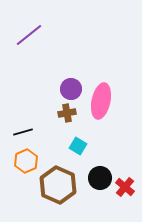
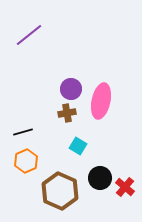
brown hexagon: moved 2 px right, 6 px down
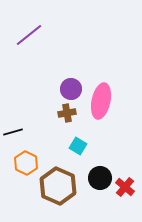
black line: moved 10 px left
orange hexagon: moved 2 px down; rotated 10 degrees counterclockwise
brown hexagon: moved 2 px left, 5 px up
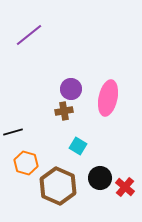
pink ellipse: moved 7 px right, 3 px up
brown cross: moved 3 px left, 2 px up
orange hexagon: rotated 10 degrees counterclockwise
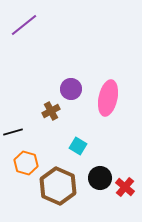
purple line: moved 5 px left, 10 px up
brown cross: moved 13 px left; rotated 18 degrees counterclockwise
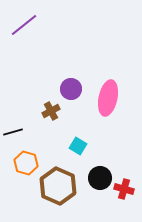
red cross: moved 1 px left, 2 px down; rotated 24 degrees counterclockwise
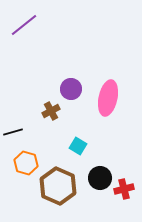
red cross: rotated 30 degrees counterclockwise
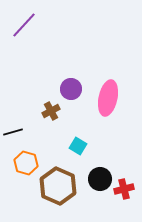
purple line: rotated 8 degrees counterclockwise
black circle: moved 1 px down
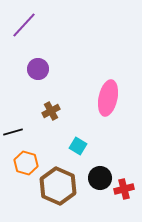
purple circle: moved 33 px left, 20 px up
black circle: moved 1 px up
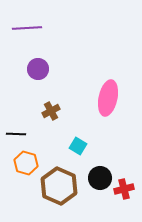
purple line: moved 3 px right, 3 px down; rotated 44 degrees clockwise
black line: moved 3 px right, 2 px down; rotated 18 degrees clockwise
brown hexagon: moved 1 px right
